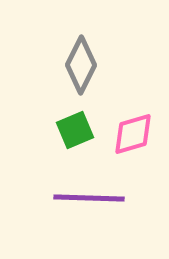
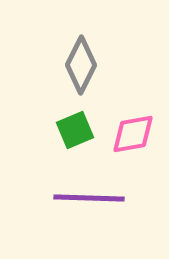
pink diamond: rotated 6 degrees clockwise
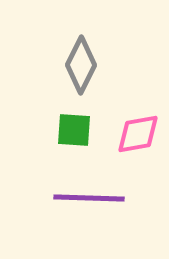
green square: moved 1 px left; rotated 27 degrees clockwise
pink diamond: moved 5 px right
